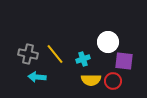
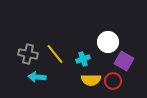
purple square: rotated 24 degrees clockwise
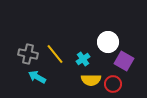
cyan cross: rotated 16 degrees counterclockwise
cyan arrow: rotated 24 degrees clockwise
red circle: moved 3 px down
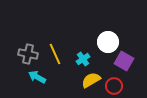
yellow line: rotated 15 degrees clockwise
yellow semicircle: rotated 150 degrees clockwise
red circle: moved 1 px right, 2 px down
